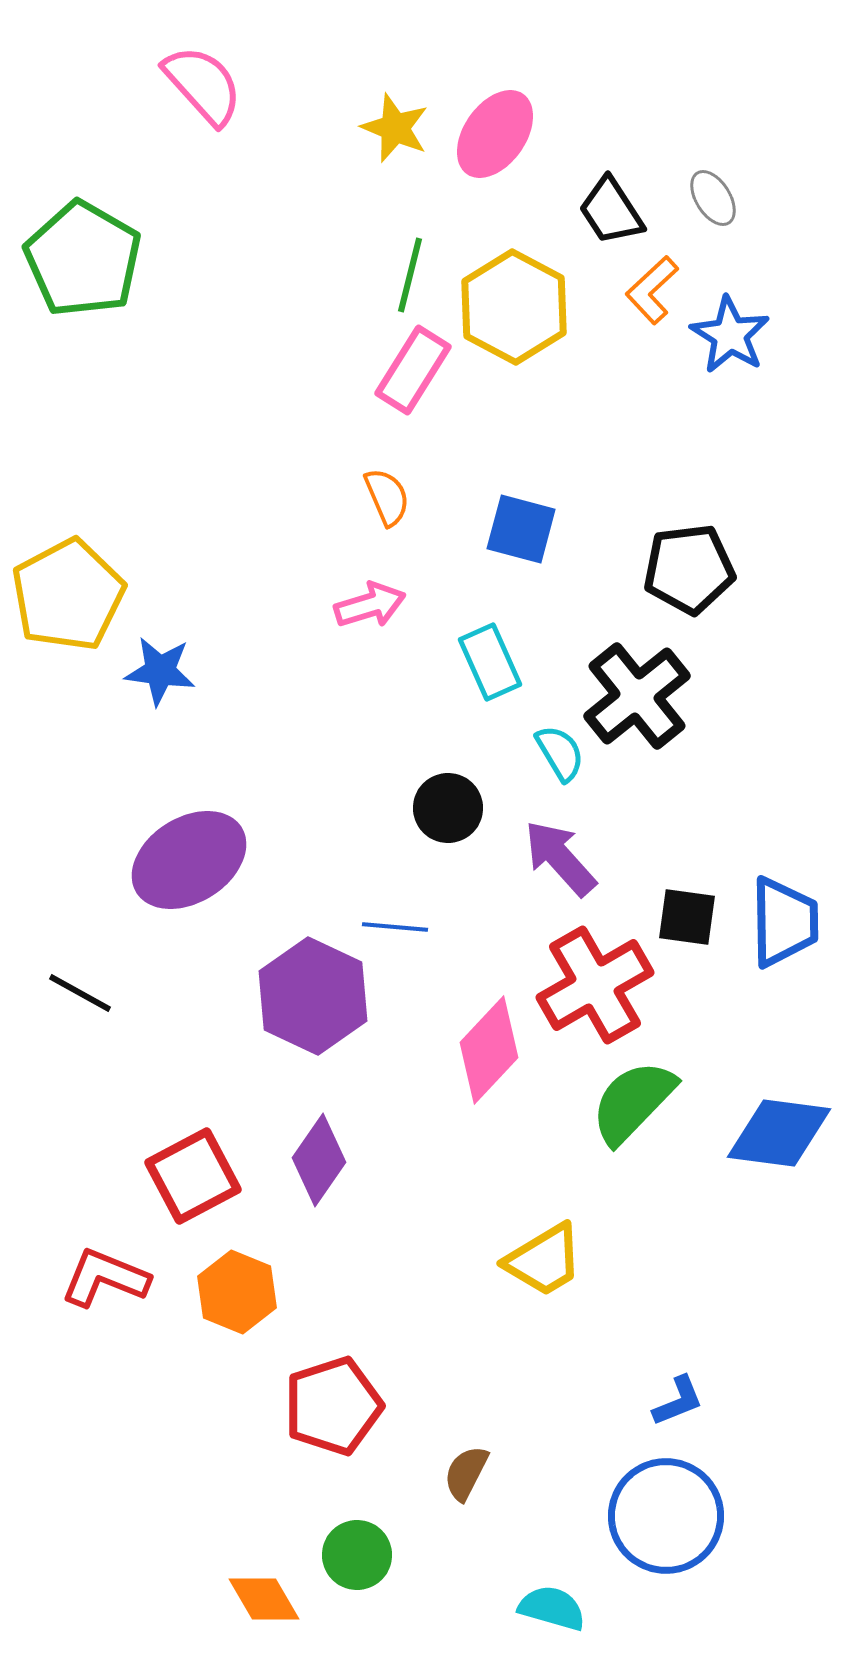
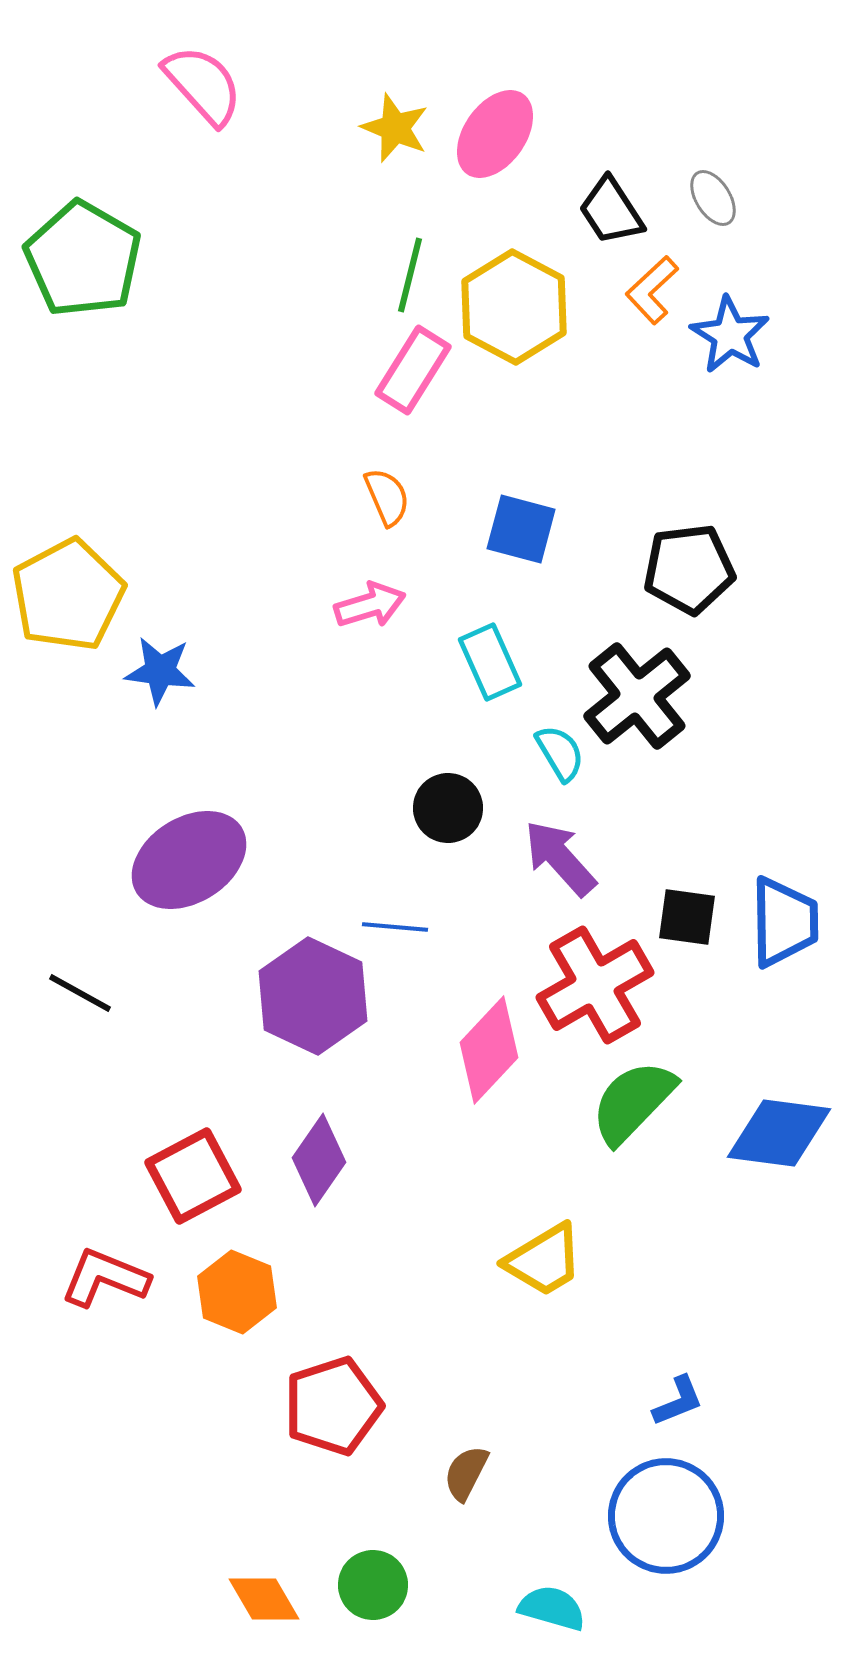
green circle at (357, 1555): moved 16 px right, 30 px down
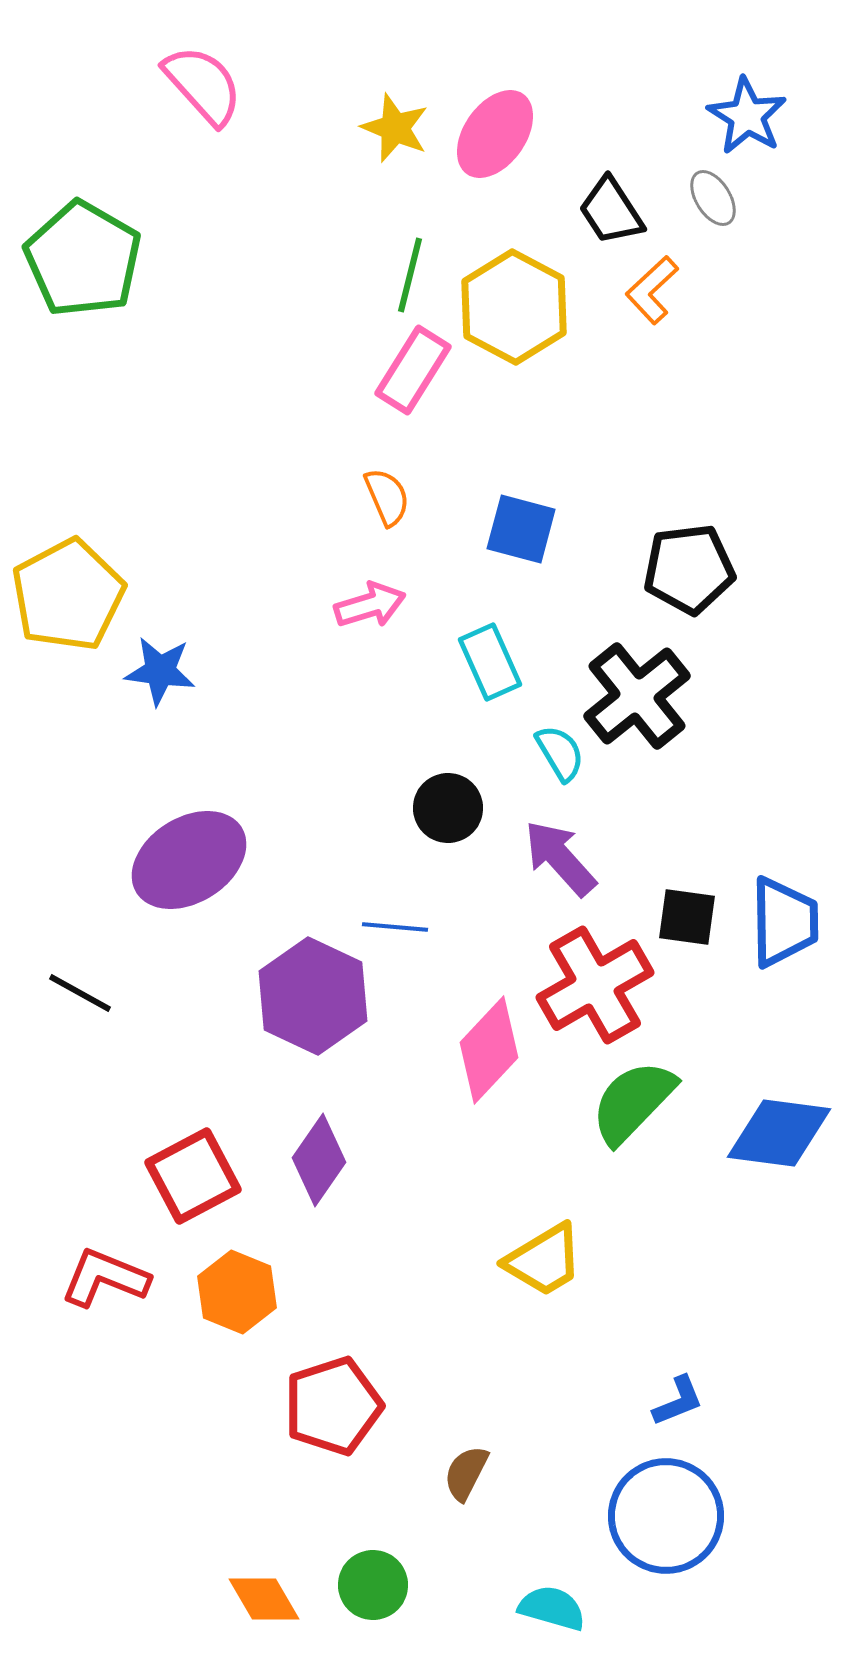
blue star at (730, 335): moved 17 px right, 219 px up
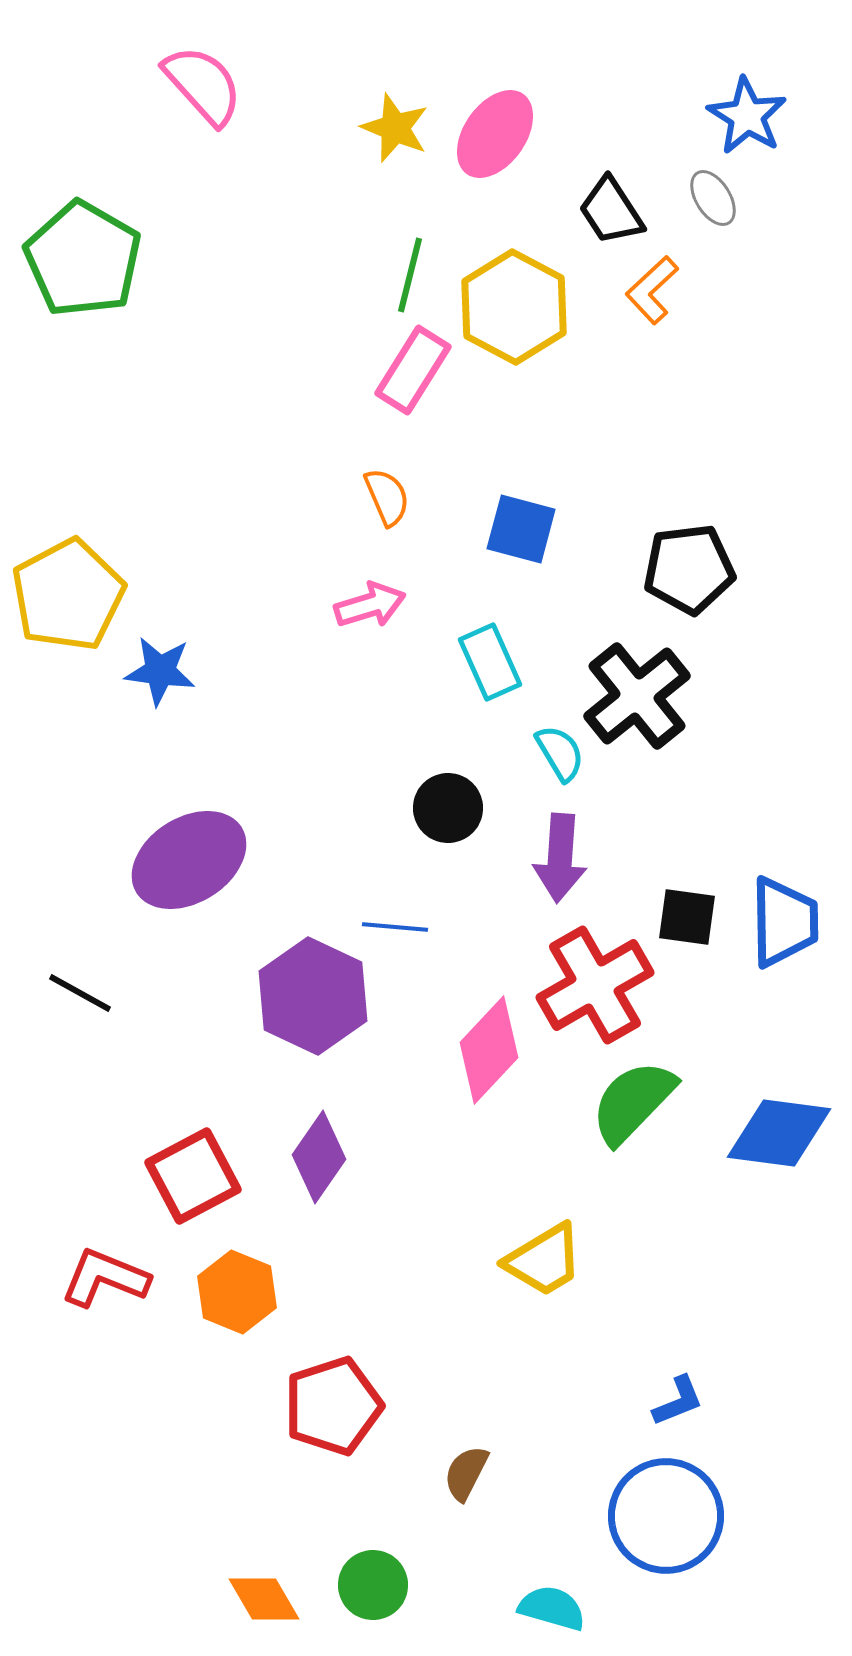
purple arrow at (560, 858): rotated 134 degrees counterclockwise
purple diamond at (319, 1160): moved 3 px up
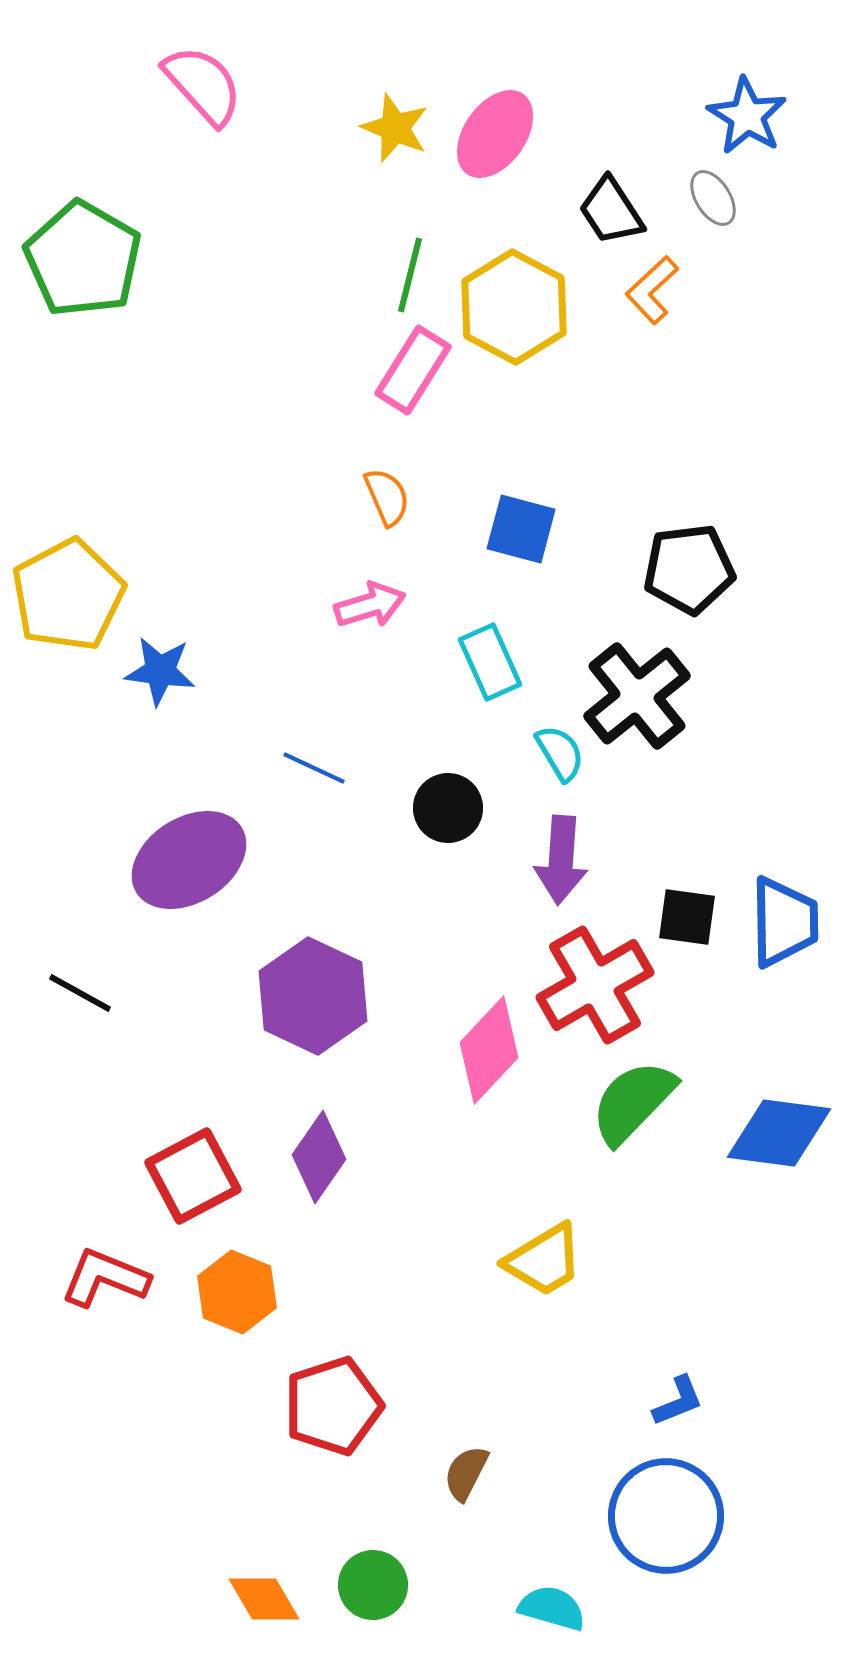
purple arrow at (560, 858): moved 1 px right, 2 px down
blue line at (395, 927): moved 81 px left, 159 px up; rotated 20 degrees clockwise
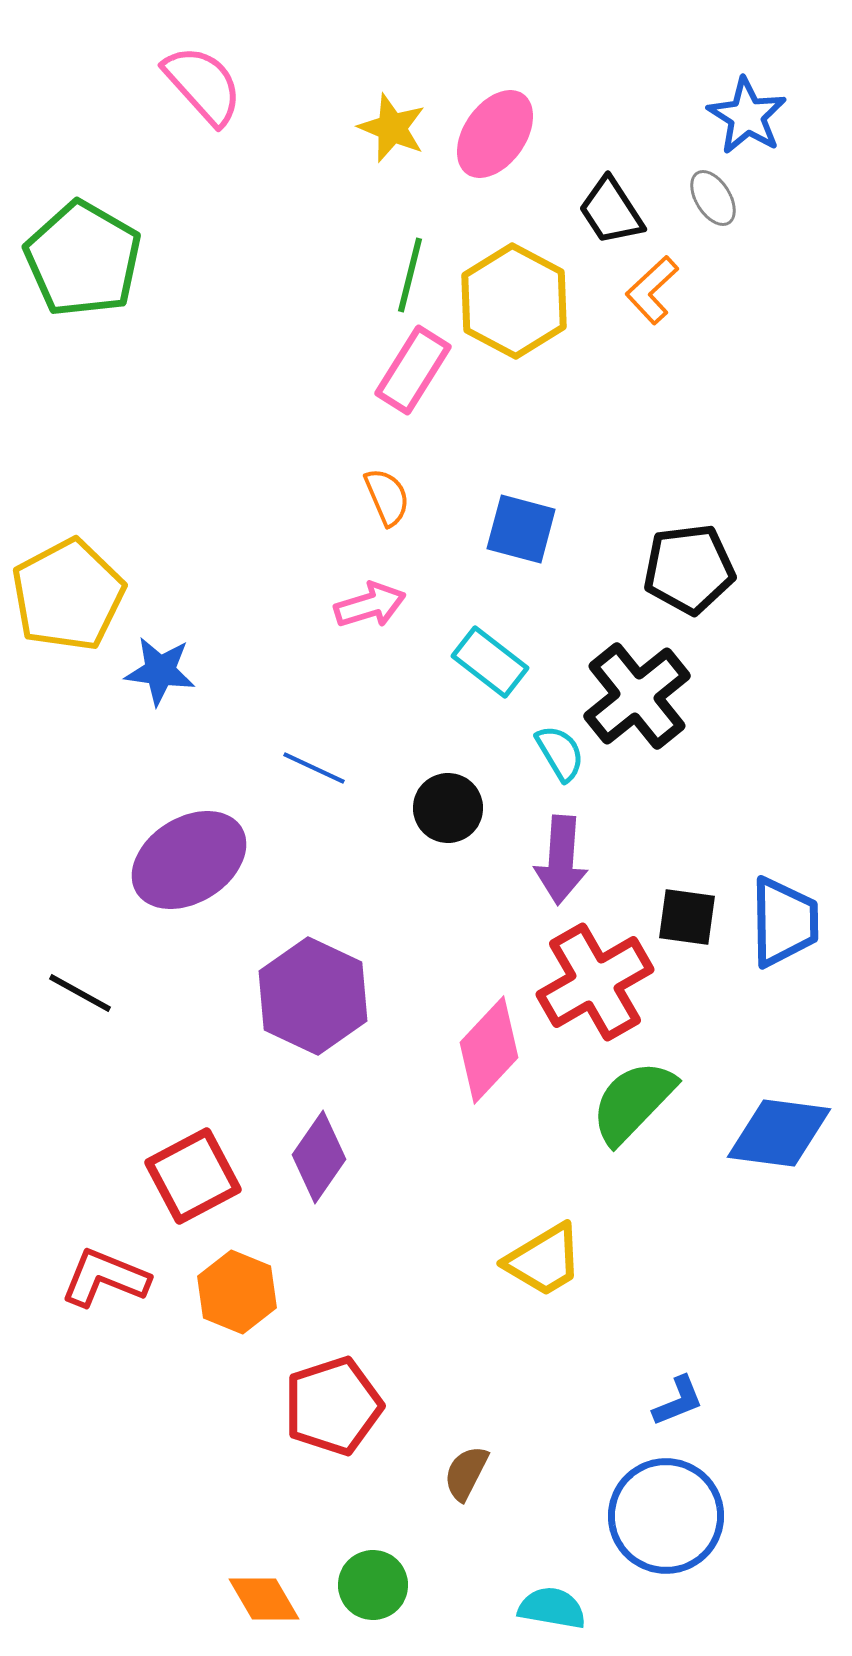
yellow star at (395, 128): moved 3 px left
yellow hexagon at (514, 307): moved 6 px up
cyan rectangle at (490, 662): rotated 28 degrees counterclockwise
red cross at (595, 985): moved 3 px up
cyan semicircle at (552, 1608): rotated 6 degrees counterclockwise
